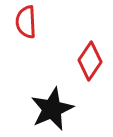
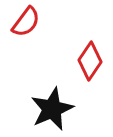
red semicircle: rotated 140 degrees counterclockwise
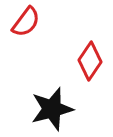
black star: rotated 9 degrees clockwise
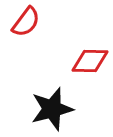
red diamond: rotated 57 degrees clockwise
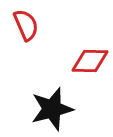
red semicircle: moved 3 px down; rotated 60 degrees counterclockwise
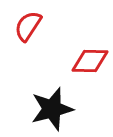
red semicircle: moved 2 px right, 1 px down; rotated 124 degrees counterclockwise
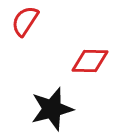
red semicircle: moved 3 px left, 5 px up
